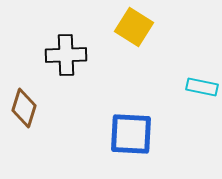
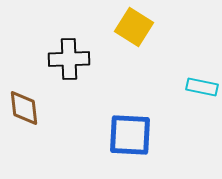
black cross: moved 3 px right, 4 px down
brown diamond: rotated 24 degrees counterclockwise
blue square: moved 1 px left, 1 px down
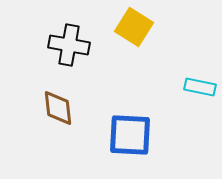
black cross: moved 14 px up; rotated 12 degrees clockwise
cyan rectangle: moved 2 px left
brown diamond: moved 34 px right
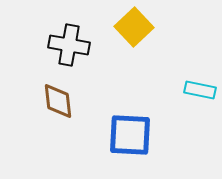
yellow square: rotated 15 degrees clockwise
cyan rectangle: moved 3 px down
brown diamond: moved 7 px up
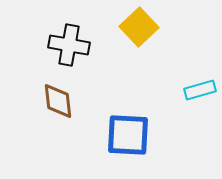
yellow square: moved 5 px right
cyan rectangle: rotated 28 degrees counterclockwise
blue square: moved 2 px left
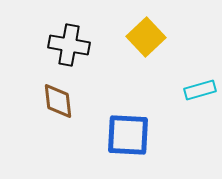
yellow square: moved 7 px right, 10 px down
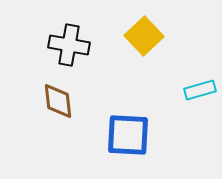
yellow square: moved 2 px left, 1 px up
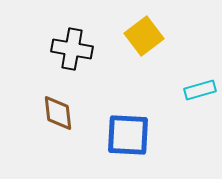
yellow square: rotated 6 degrees clockwise
black cross: moved 3 px right, 4 px down
brown diamond: moved 12 px down
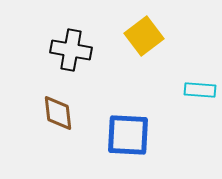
black cross: moved 1 px left, 1 px down
cyan rectangle: rotated 20 degrees clockwise
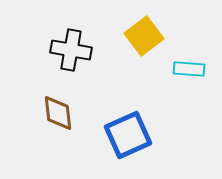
cyan rectangle: moved 11 px left, 21 px up
blue square: rotated 27 degrees counterclockwise
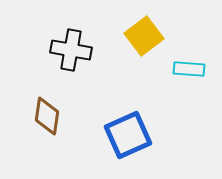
brown diamond: moved 11 px left, 3 px down; rotated 15 degrees clockwise
